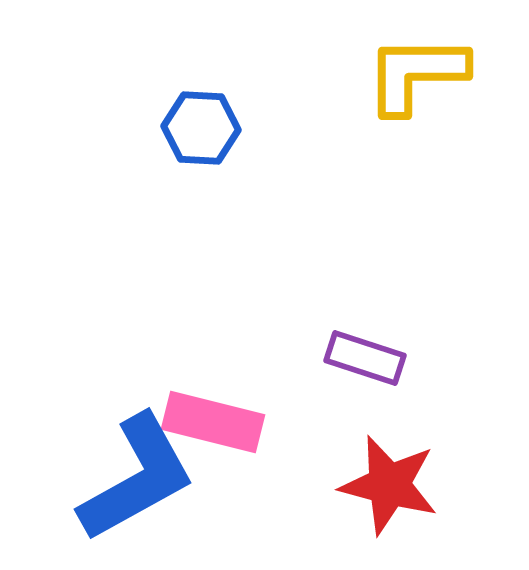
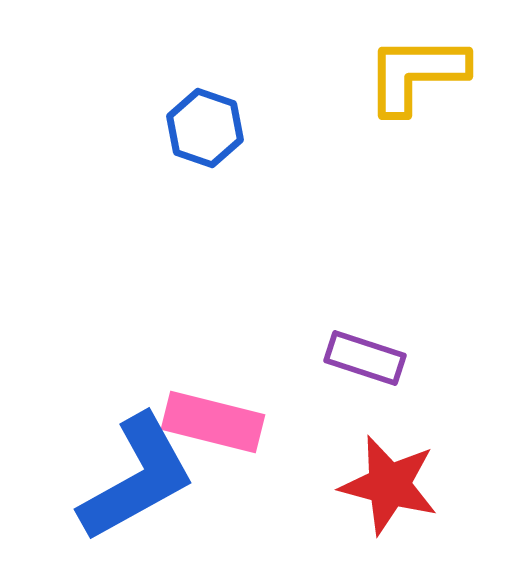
blue hexagon: moved 4 px right; rotated 16 degrees clockwise
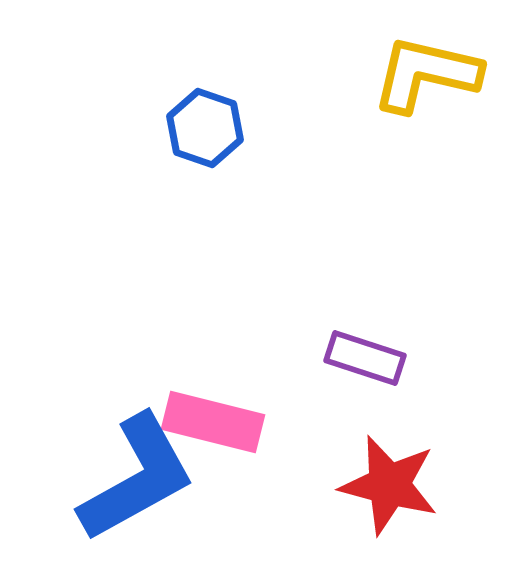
yellow L-shape: moved 10 px right; rotated 13 degrees clockwise
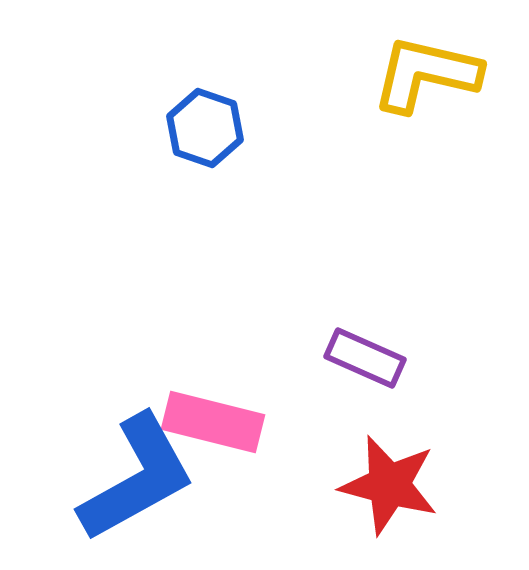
purple rectangle: rotated 6 degrees clockwise
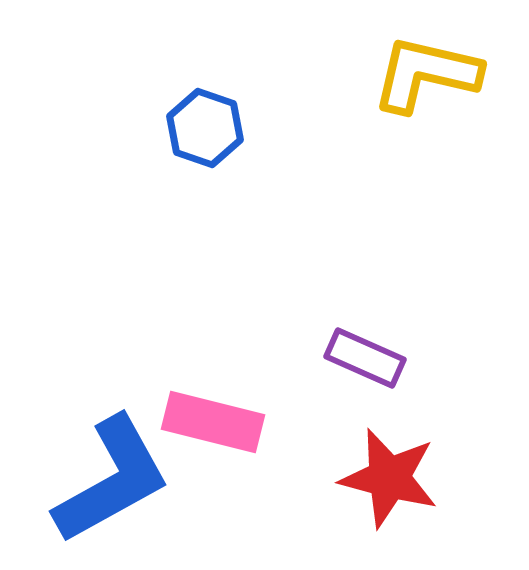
blue L-shape: moved 25 px left, 2 px down
red star: moved 7 px up
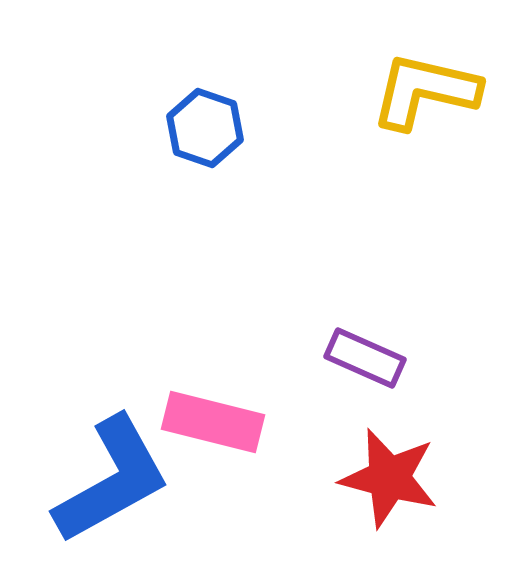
yellow L-shape: moved 1 px left, 17 px down
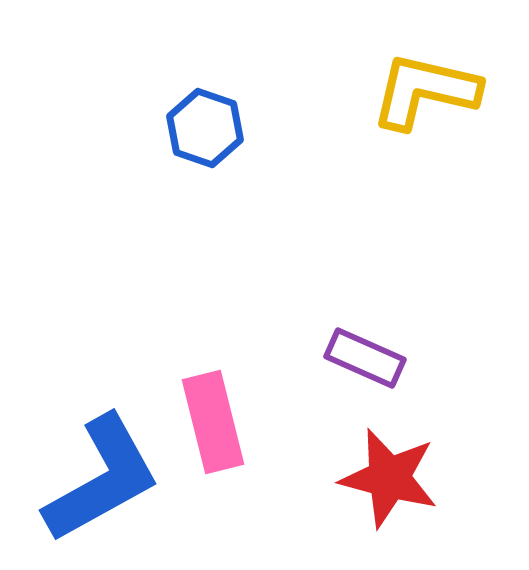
pink rectangle: rotated 62 degrees clockwise
blue L-shape: moved 10 px left, 1 px up
